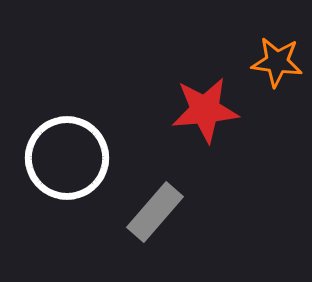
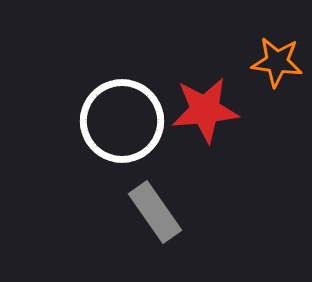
white circle: moved 55 px right, 37 px up
gray rectangle: rotated 76 degrees counterclockwise
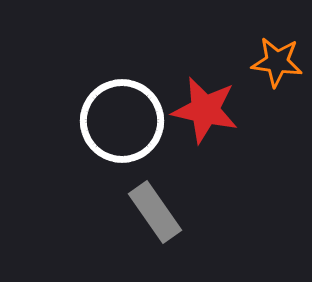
red star: rotated 18 degrees clockwise
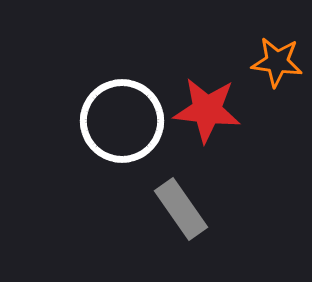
red star: moved 2 px right; rotated 6 degrees counterclockwise
gray rectangle: moved 26 px right, 3 px up
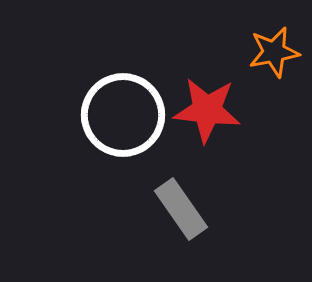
orange star: moved 3 px left, 10 px up; rotated 18 degrees counterclockwise
white circle: moved 1 px right, 6 px up
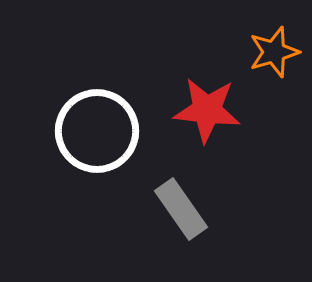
orange star: rotated 6 degrees counterclockwise
white circle: moved 26 px left, 16 px down
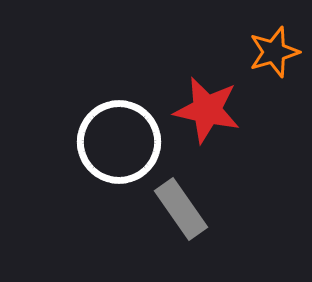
red star: rotated 6 degrees clockwise
white circle: moved 22 px right, 11 px down
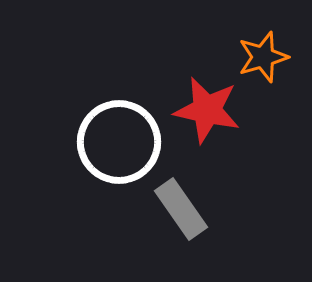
orange star: moved 11 px left, 5 px down
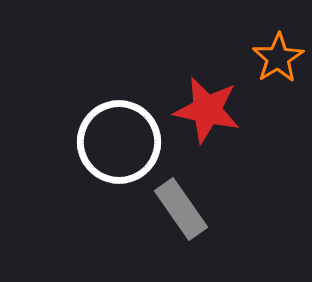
orange star: moved 15 px right, 1 px down; rotated 15 degrees counterclockwise
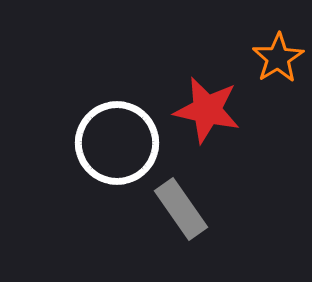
white circle: moved 2 px left, 1 px down
